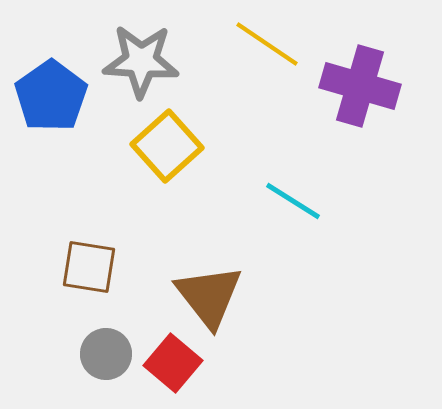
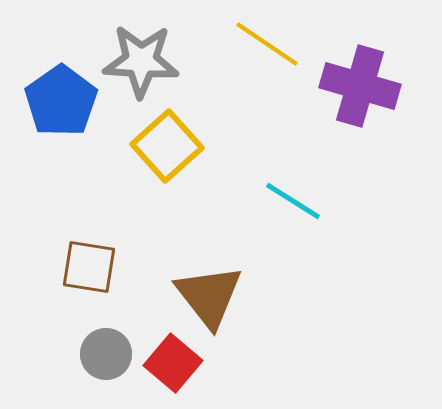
blue pentagon: moved 10 px right, 5 px down
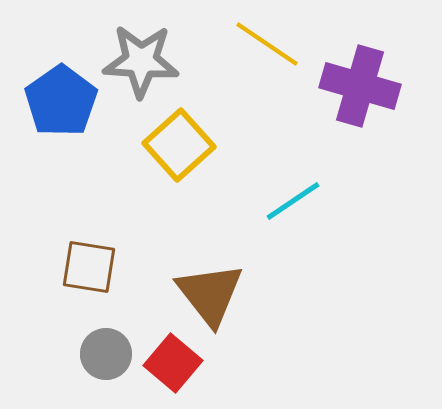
yellow square: moved 12 px right, 1 px up
cyan line: rotated 66 degrees counterclockwise
brown triangle: moved 1 px right, 2 px up
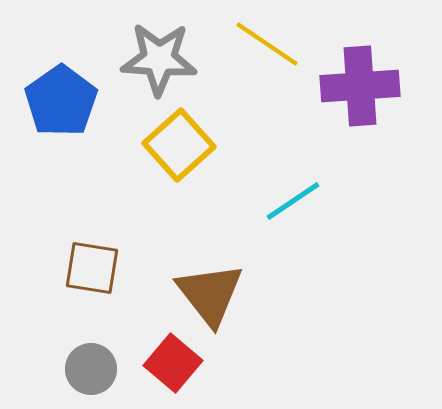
gray star: moved 18 px right, 2 px up
purple cross: rotated 20 degrees counterclockwise
brown square: moved 3 px right, 1 px down
gray circle: moved 15 px left, 15 px down
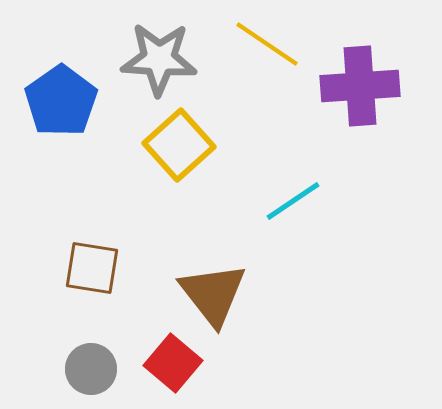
brown triangle: moved 3 px right
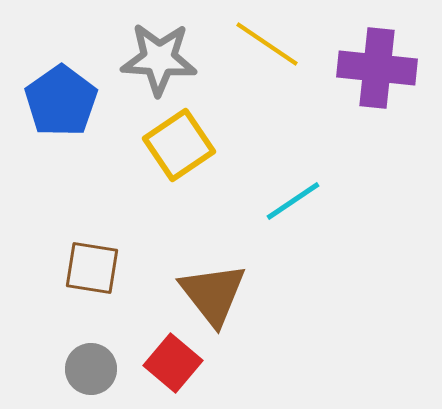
purple cross: moved 17 px right, 18 px up; rotated 10 degrees clockwise
yellow square: rotated 8 degrees clockwise
